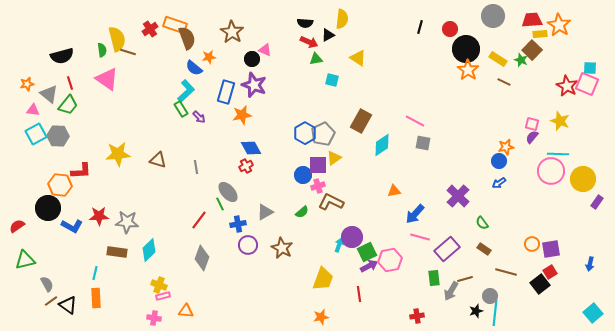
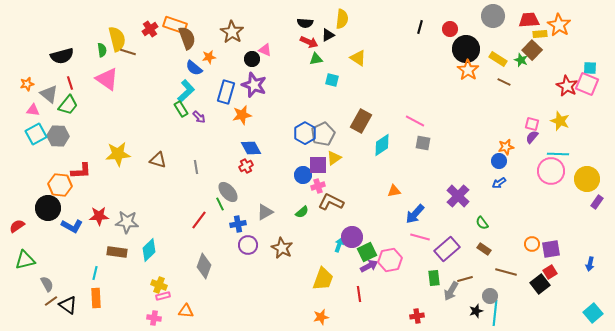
red trapezoid at (532, 20): moved 3 px left
yellow circle at (583, 179): moved 4 px right
gray diamond at (202, 258): moved 2 px right, 8 px down
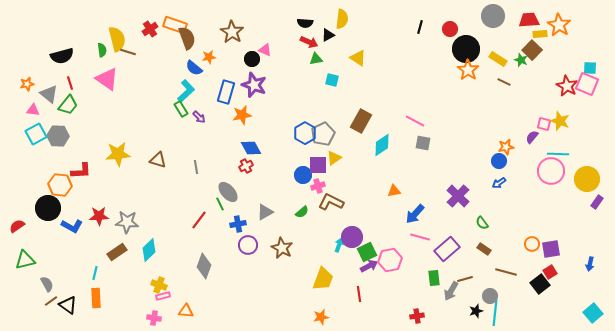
pink square at (532, 124): moved 12 px right
brown rectangle at (117, 252): rotated 42 degrees counterclockwise
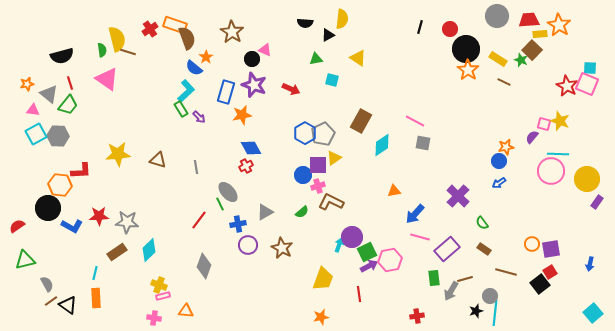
gray circle at (493, 16): moved 4 px right
red arrow at (309, 42): moved 18 px left, 47 px down
orange star at (209, 57): moved 3 px left; rotated 24 degrees counterclockwise
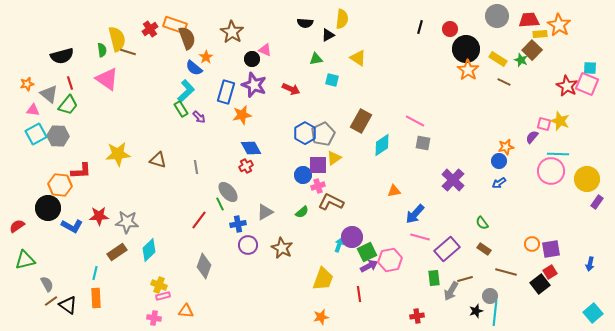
purple cross at (458, 196): moved 5 px left, 16 px up
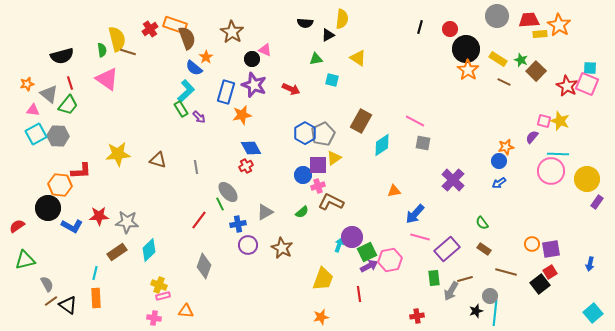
brown square at (532, 50): moved 4 px right, 21 px down
pink square at (544, 124): moved 3 px up
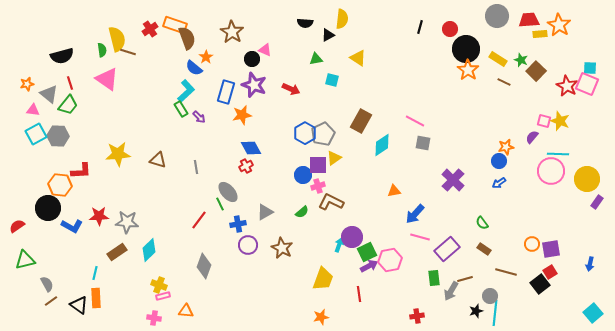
black triangle at (68, 305): moved 11 px right
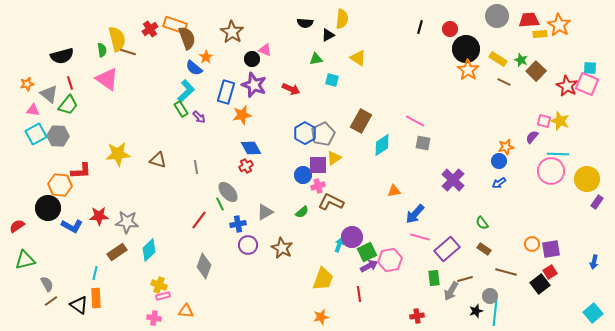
blue arrow at (590, 264): moved 4 px right, 2 px up
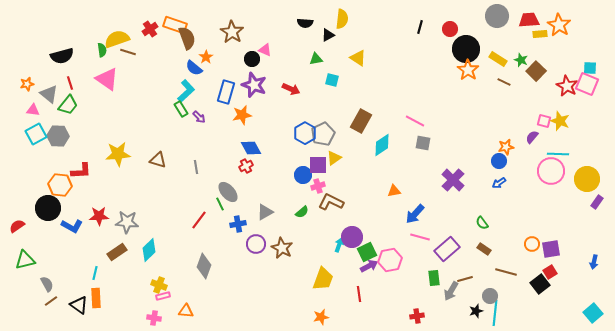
yellow semicircle at (117, 39): rotated 95 degrees counterclockwise
purple circle at (248, 245): moved 8 px right, 1 px up
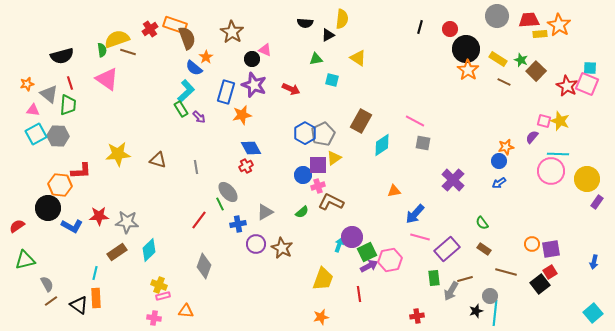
green trapezoid at (68, 105): rotated 35 degrees counterclockwise
